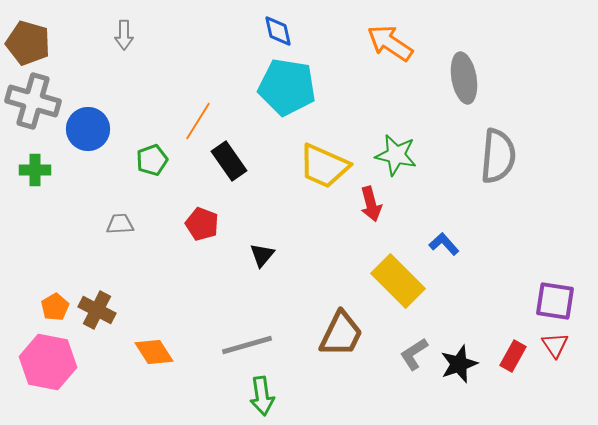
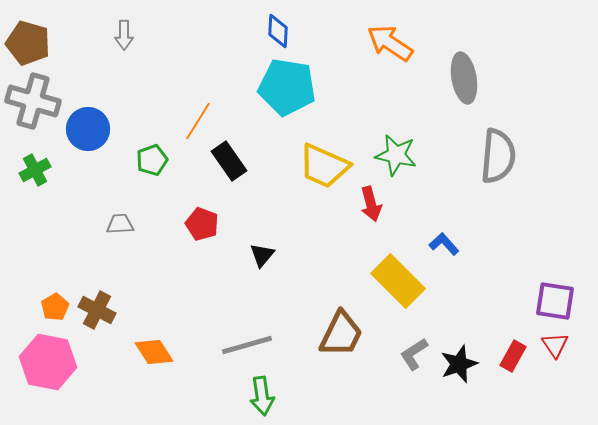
blue diamond: rotated 16 degrees clockwise
green cross: rotated 28 degrees counterclockwise
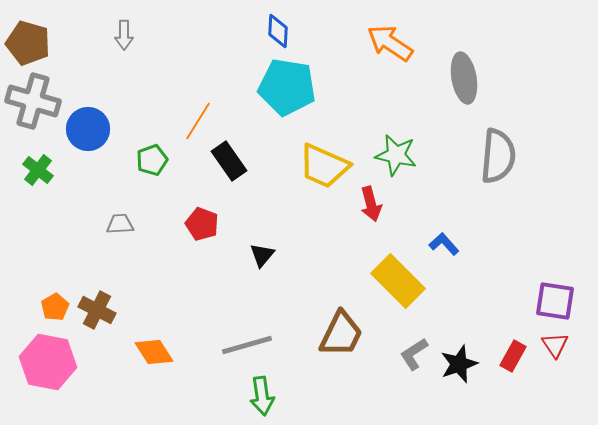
green cross: moved 3 px right; rotated 24 degrees counterclockwise
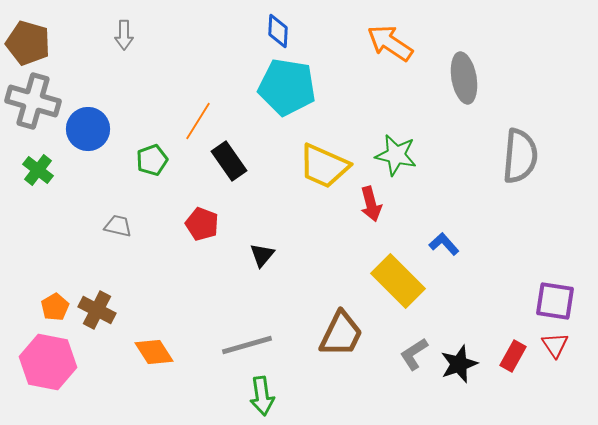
gray semicircle: moved 22 px right
gray trapezoid: moved 2 px left, 2 px down; rotated 16 degrees clockwise
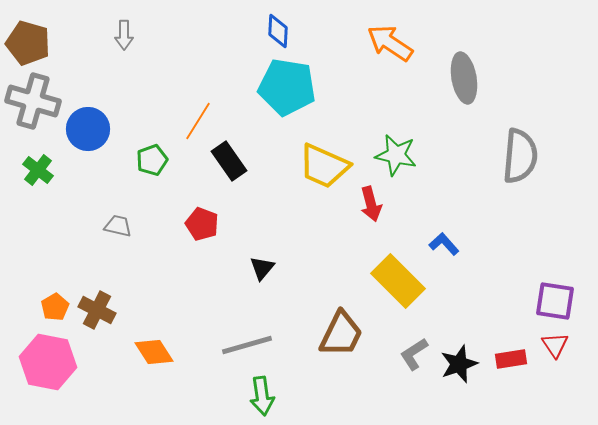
black triangle: moved 13 px down
red rectangle: moved 2 px left, 3 px down; rotated 52 degrees clockwise
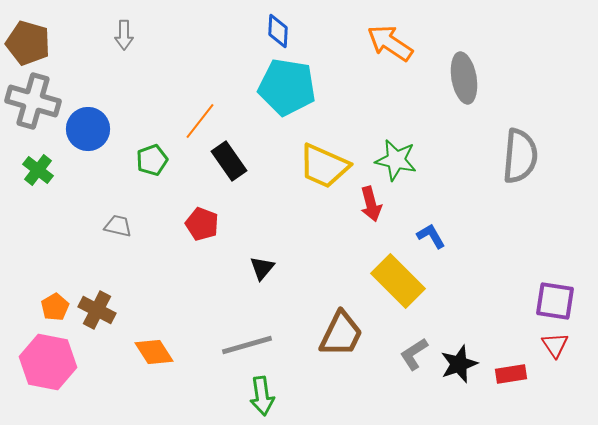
orange line: moved 2 px right; rotated 6 degrees clockwise
green star: moved 5 px down
blue L-shape: moved 13 px left, 8 px up; rotated 12 degrees clockwise
red rectangle: moved 15 px down
